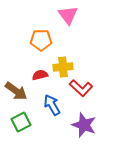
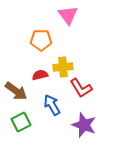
red L-shape: rotated 15 degrees clockwise
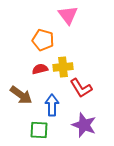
orange pentagon: moved 2 px right; rotated 15 degrees clockwise
red semicircle: moved 6 px up
brown arrow: moved 5 px right, 4 px down
blue arrow: rotated 30 degrees clockwise
green square: moved 18 px right, 8 px down; rotated 30 degrees clockwise
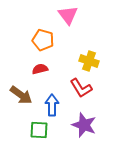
yellow cross: moved 26 px right, 6 px up; rotated 24 degrees clockwise
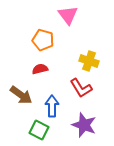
blue arrow: moved 1 px down
green square: rotated 24 degrees clockwise
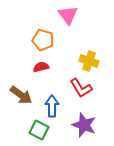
red semicircle: moved 1 px right, 2 px up
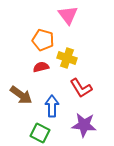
yellow cross: moved 22 px left, 3 px up
purple star: rotated 15 degrees counterclockwise
green square: moved 1 px right, 3 px down
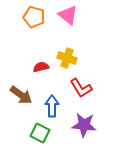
pink triangle: rotated 15 degrees counterclockwise
orange pentagon: moved 9 px left, 23 px up
